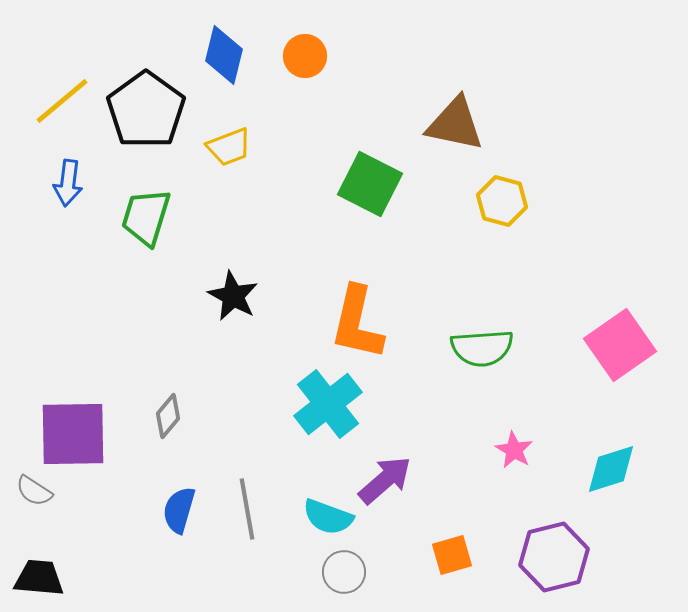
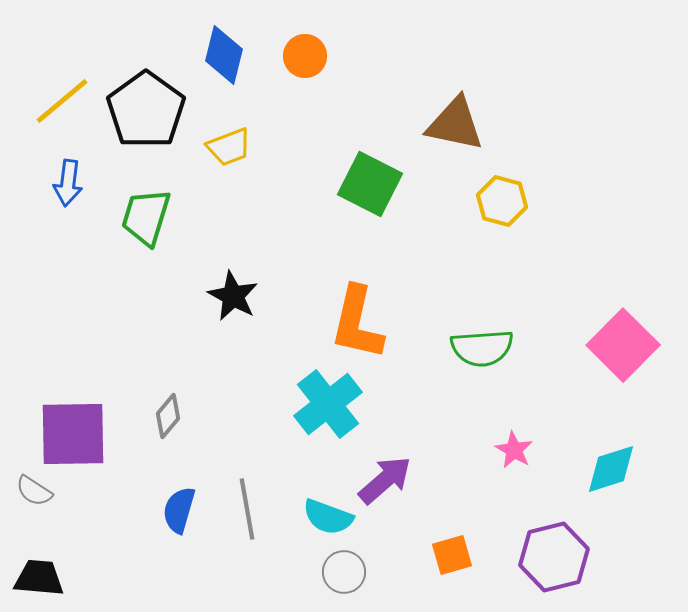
pink square: moved 3 px right; rotated 10 degrees counterclockwise
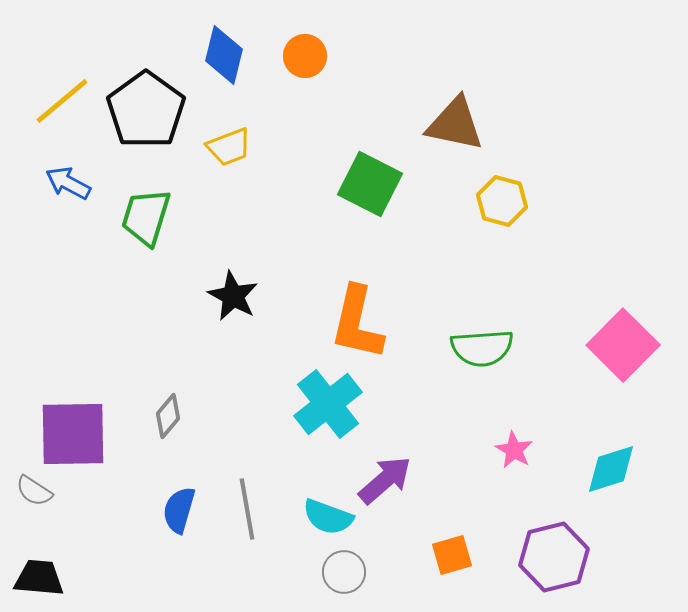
blue arrow: rotated 111 degrees clockwise
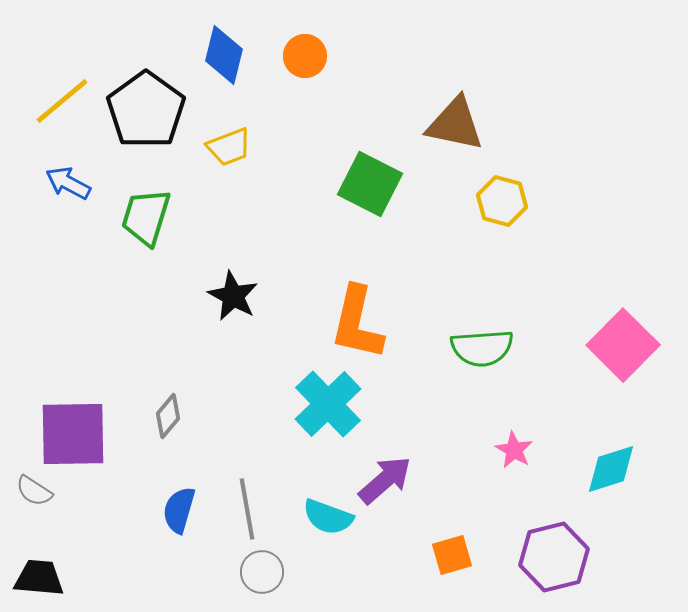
cyan cross: rotated 6 degrees counterclockwise
gray circle: moved 82 px left
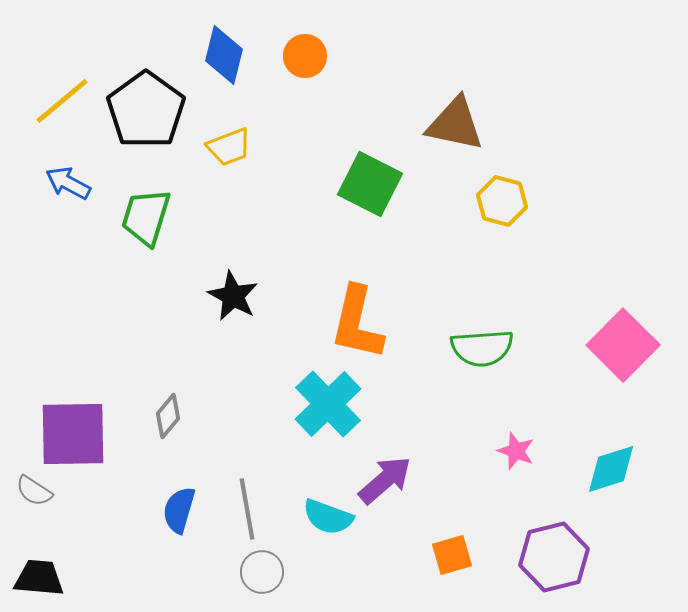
pink star: moved 2 px right, 1 px down; rotated 9 degrees counterclockwise
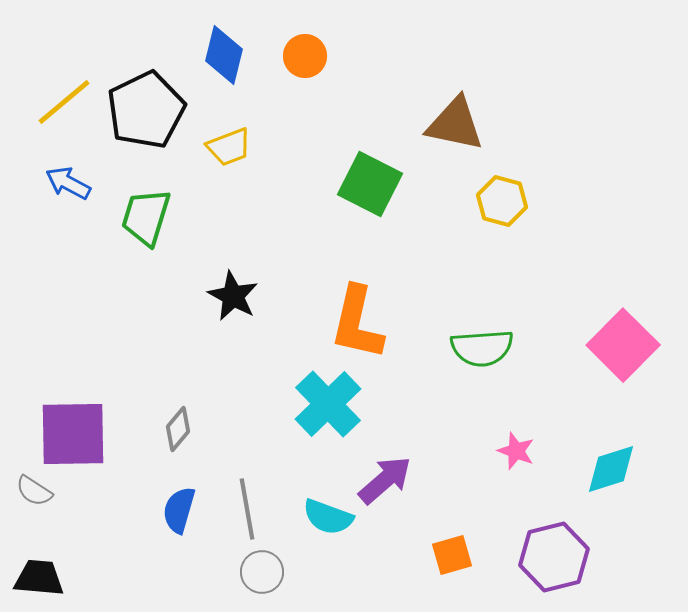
yellow line: moved 2 px right, 1 px down
black pentagon: rotated 10 degrees clockwise
gray diamond: moved 10 px right, 13 px down
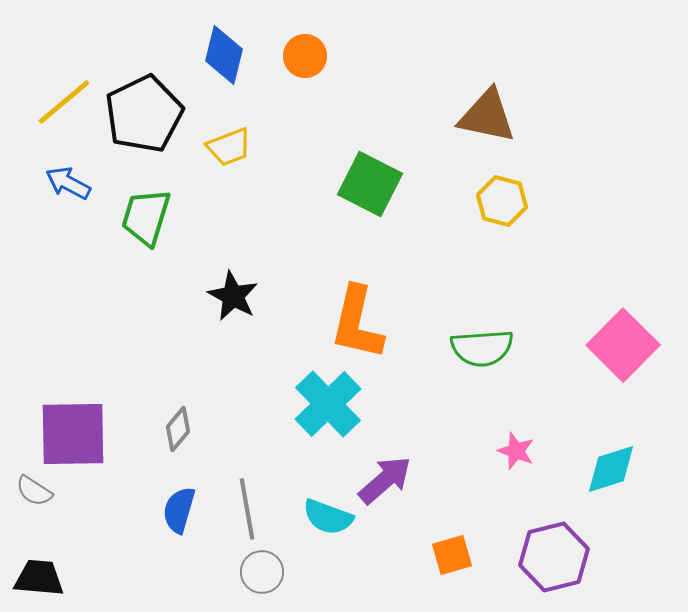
black pentagon: moved 2 px left, 4 px down
brown triangle: moved 32 px right, 8 px up
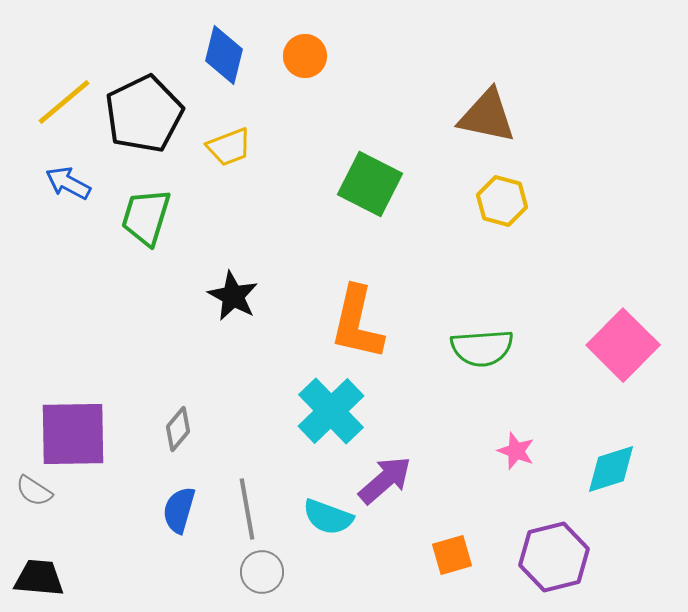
cyan cross: moved 3 px right, 7 px down
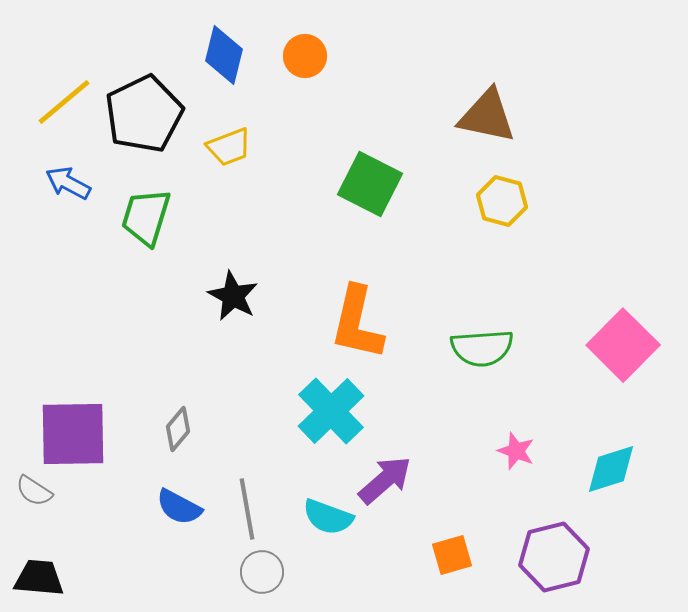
blue semicircle: moved 3 px up; rotated 78 degrees counterclockwise
